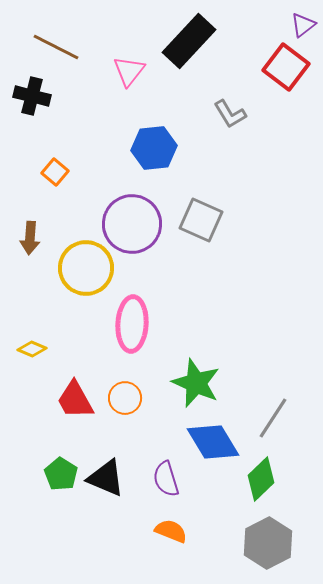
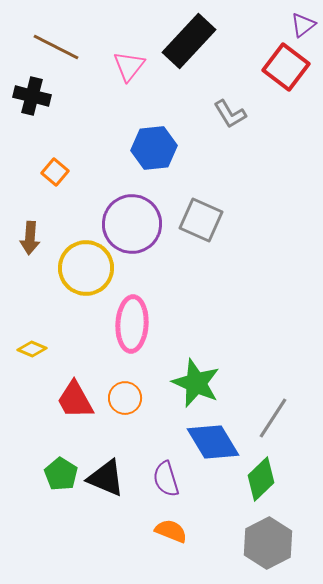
pink triangle: moved 5 px up
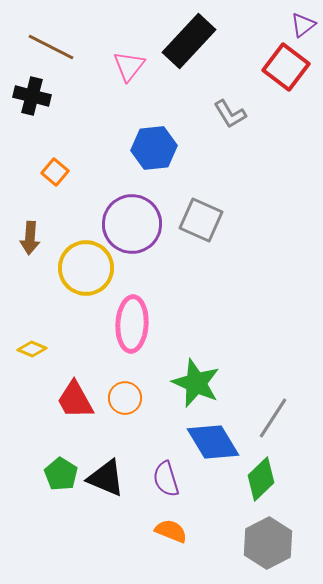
brown line: moved 5 px left
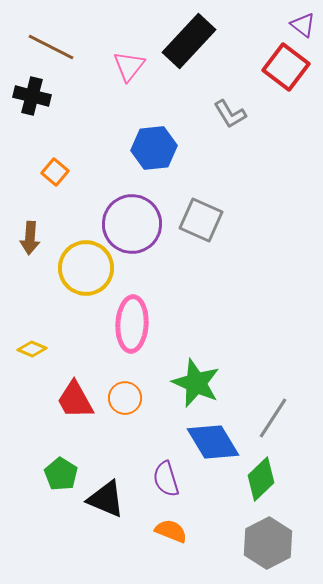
purple triangle: rotated 44 degrees counterclockwise
black triangle: moved 21 px down
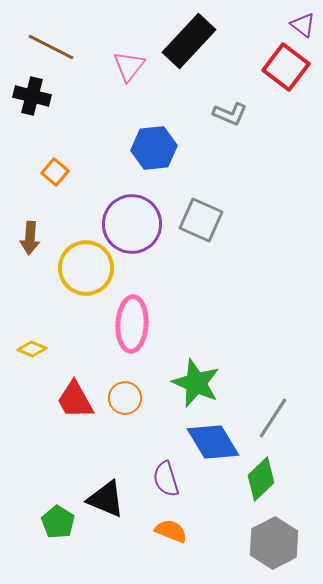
gray L-shape: rotated 36 degrees counterclockwise
green pentagon: moved 3 px left, 48 px down
gray hexagon: moved 6 px right
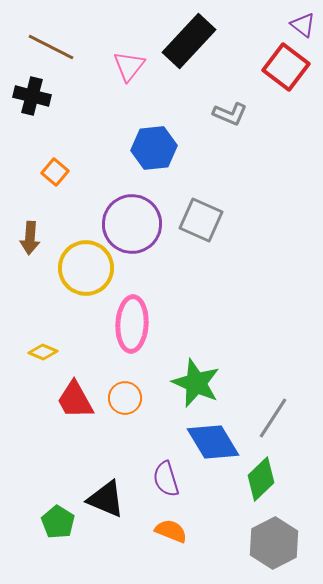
yellow diamond: moved 11 px right, 3 px down
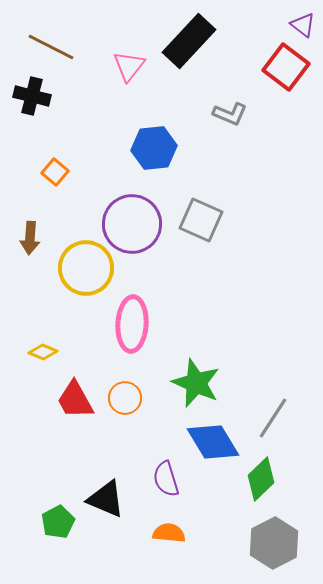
green pentagon: rotated 12 degrees clockwise
orange semicircle: moved 2 px left, 2 px down; rotated 16 degrees counterclockwise
